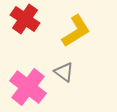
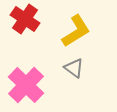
gray triangle: moved 10 px right, 4 px up
pink cross: moved 2 px left, 2 px up; rotated 6 degrees clockwise
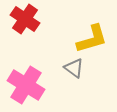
yellow L-shape: moved 16 px right, 8 px down; rotated 16 degrees clockwise
pink cross: rotated 12 degrees counterclockwise
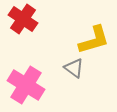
red cross: moved 2 px left
yellow L-shape: moved 2 px right, 1 px down
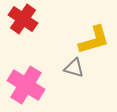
gray triangle: rotated 20 degrees counterclockwise
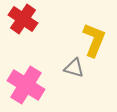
yellow L-shape: rotated 52 degrees counterclockwise
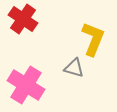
yellow L-shape: moved 1 px left, 1 px up
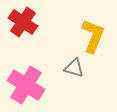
red cross: moved 3 px down
yellow L-shape: moved 3 px up
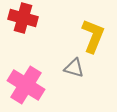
red cross: moved 4 px up; rotated 20 degrees counterclockwise
